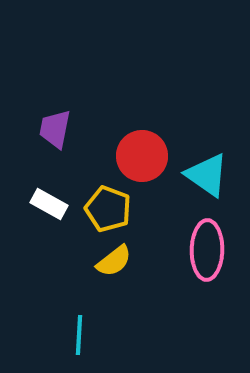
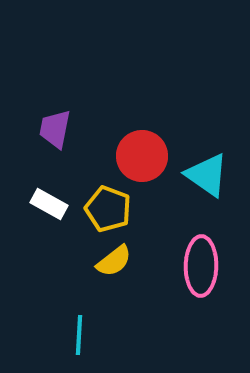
pink ellipse: moved 6 px left, 16 px down
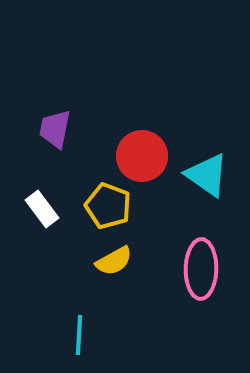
white rectangle: moved 7 px left, 5 px down; rotated 24 degrees clockwise
yellow pentagon: moved 3 px up
yellow semicircle: rotated 9 degrees clockwise
pink ellipse: moved 3 px down
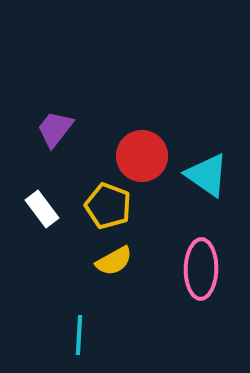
purple trapezoid: rotated 27 degrees clockwise
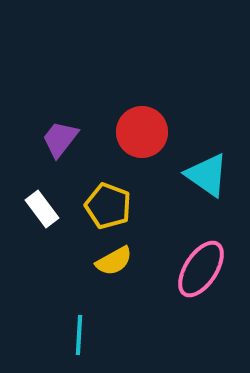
purple trapezoid: moved 5 px right, 10 px down
red circle: moved 24 px up
pink ellipse: rotated 32 degrees clockwise
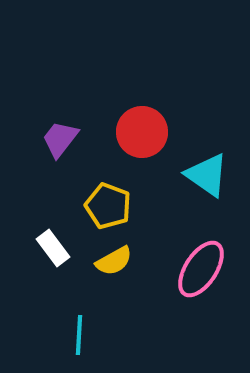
white rectangle: moved 11 px right, 39 px down
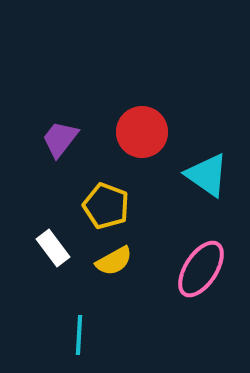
yellow pentagon: moved 2 px left
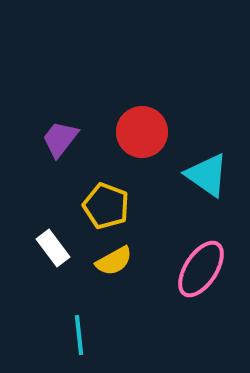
cyan line: rotated 9 degrees counterclockwise
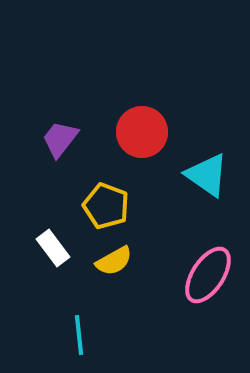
pink ellipse: moved 7 px right, 6 px down
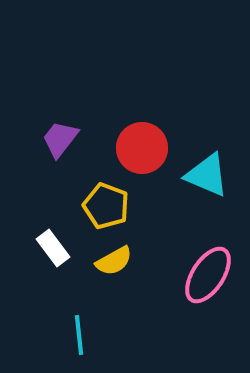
red circle: moved 16 px down
cyan triangle: rotated 12 degrees counterclockwise
